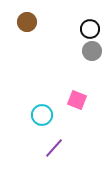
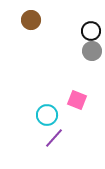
brown circle: moved 4 px right, 2 px up
black circle: moved 1 px right, 2 px down
cyan circle: moved 5 px right
purple line: moved 10 px up
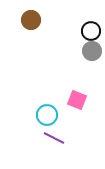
purple line: rotated 75 degrees clockwise
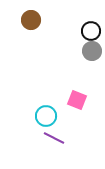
cyan circle: moved 1 px left, 1 px down
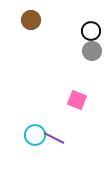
cyan circle: moved 11 px left, 19 px down
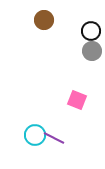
brown circle: moved 13 px right
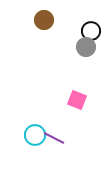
gray circle: moved 6 px left, 4 px up
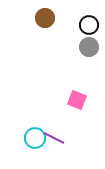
brown circle: moved 1 px right, 2 px up
black circle: moved 2 px left, 6 px up
gray circle: moved 3 px right
cyan circle: moved 3 px down
